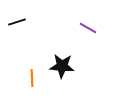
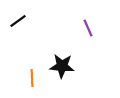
black line: moved 1 px right, 1 px up; rotated 18 degrees counterclockwise
purple line: rotated 36 degrees clockwise
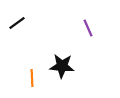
black line: moved 1 px left, 2 px down
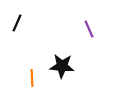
black line: rotated 30 degrees counterclockwise
purple line: moved 1 px right, 1 px down
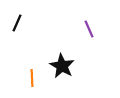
black star: rotated 25 degrees clockwise
